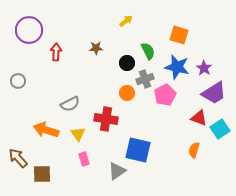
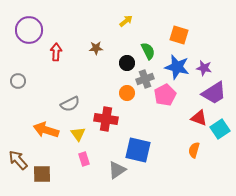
purple star: rotated 21 degrees counterclockwise
brown arrow: moved 2 px down
gray triangle: moved 1 px up
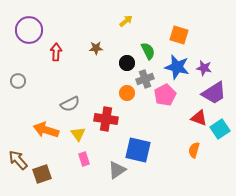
brown square: rotated 18 degrees counterclockwise
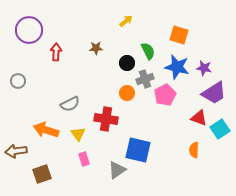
orange semicircle: rotated 14 degrees counterclockwise
brown arrow: moved 2 px left, 9 px up; rotated 55 degrees counterclockwise
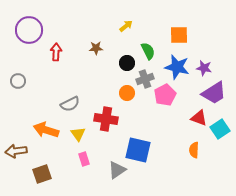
yellow arrow: moved 5 px down
orange square: rotated 18 degrees counterclockwise
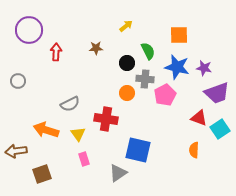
gray cross: rotated 24 degrees clockwise
purple trapezoid: moved 3 px right; rotated 12 degrees clockwise
gray triangle: moved 1 px right, 3 px down
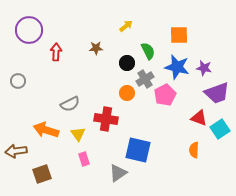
gray cross: rotated 36 degrees counterclockwise
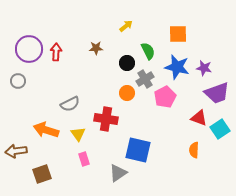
purple circle: moved 19 px down
orange square: moved 1 px left, 1 px up
pink pentagon: moved 2 px down
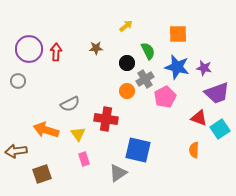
orange circle: moved 2 px up
